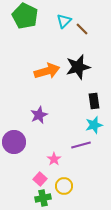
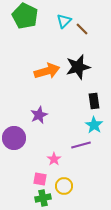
cyan star: rotated 24 degrees counterclockwise
purple circle: moved 4 px up
pink square: rotated 32 degrees counterclockwise
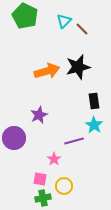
purple line: moved 7 px left, 4 px up
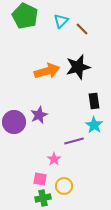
cyan triangle: moved 3 px left
purple circle: moved 16 px up
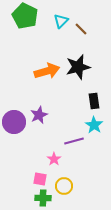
brown line: moved 1 px left
green cross: rotated 14 degrees clockwise
